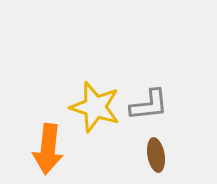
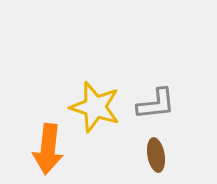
gray L-shape: moved 7 px right, 1 px up
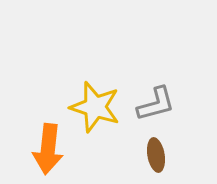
gray L-shape: rotated 9 degrees counterclockwise
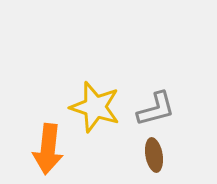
gray L-shape: moved 5 px down
brown ellipse: moved 2 px left
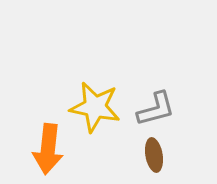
yellow star: rotated 6 degrees counterclockwise
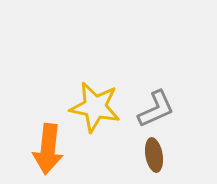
gray L-shape: rotated 9 degrees counterclockwise
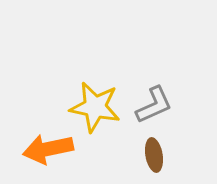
gray L-shape: moved 2 px left, 4 px up
orange arrow: rotated 72 degrees clockwise
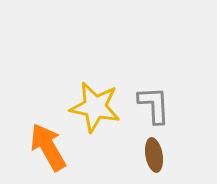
gray L-shape: rotated 69 degrees counterclockwise
orange arrow: moved 2 px up; rotated 72 degrees clockwise
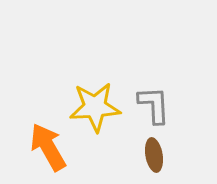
yellow star: rotated 15 degrees counterclockwise
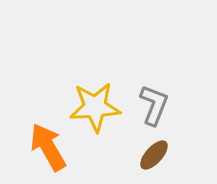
gray L-shape: rotated 24 degrees clockwise
brown ellipse: rotated 52 degrees clockwise
